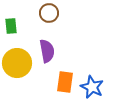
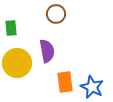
brown circle: moved 7 px right, 1 px down
green rectangle: moved 2 px down
orange rectangle: rotated 15 degrees counterclockwise
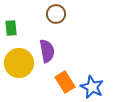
yellow circle: moved 2 px right
orange rectangle: rotated 25 degrees counterclockwise
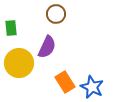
purple semicircle: moved 4 px up; rotated 35 degrees clockwise
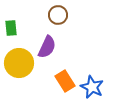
brown circle: moved 2 px right, 1 px down
orange rectangle: moved 1 px up
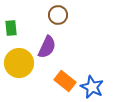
orange rectangle: rotated 20 degrees counterclockwise
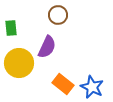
orange rectangle: moved 2 px left, 3 px down
